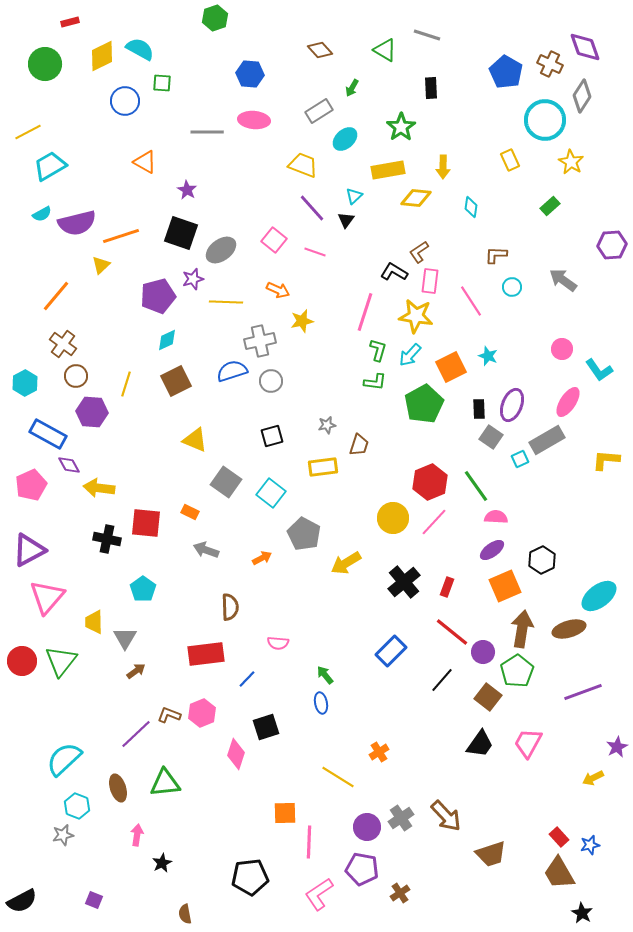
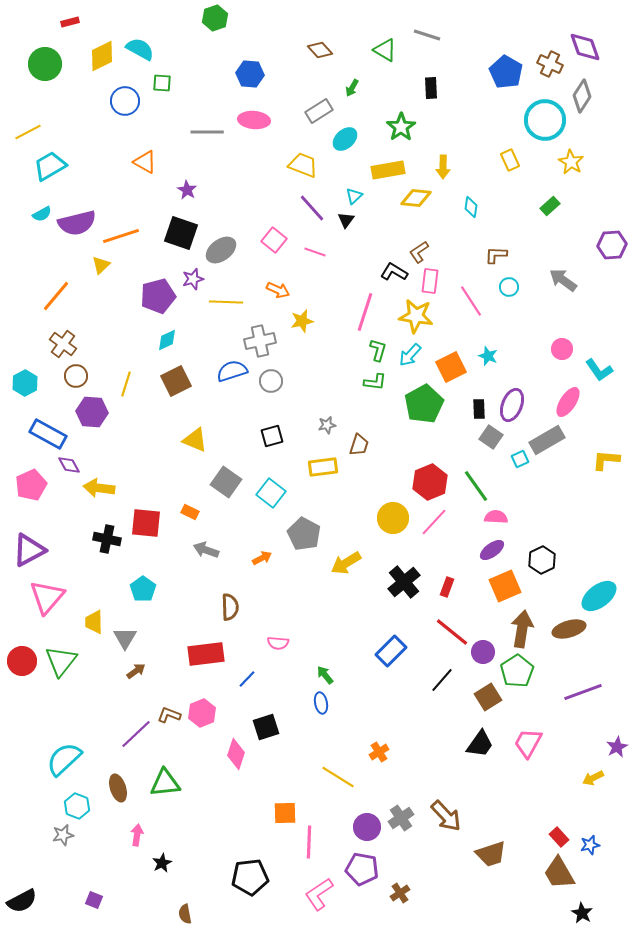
cyan circle at (512, 287): moved 3 px left
brown square at (488, 697): rotated 20 degrees clockwise
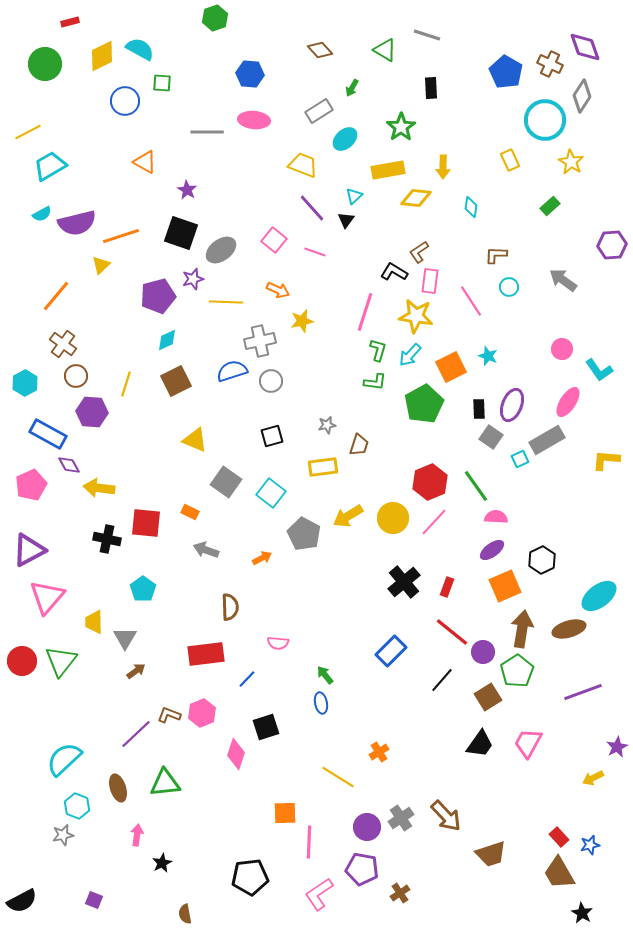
yellow arrow at (346, 563): moved 2 px right, 47 px up
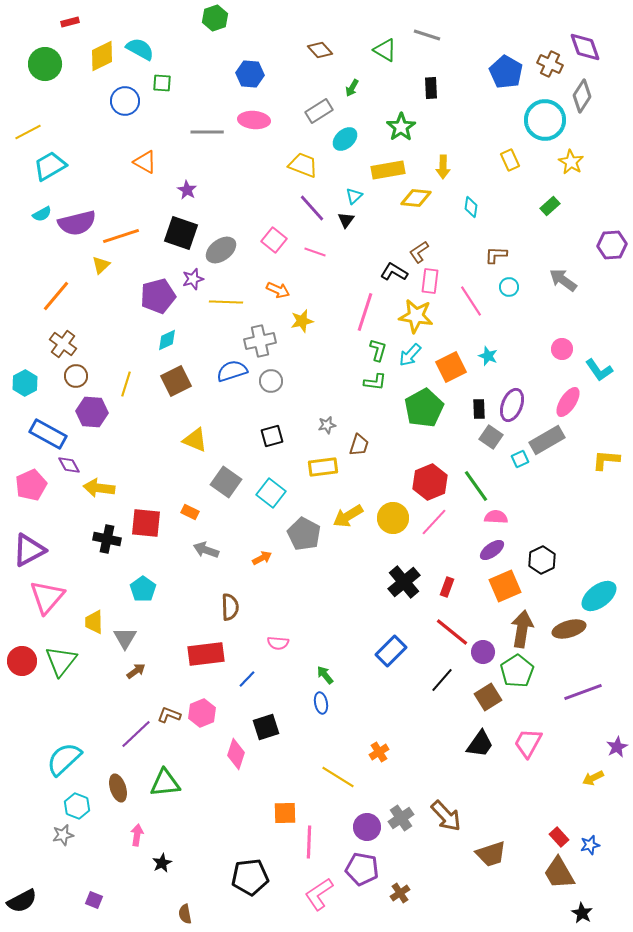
green pentagon at (424, 404): moved 4 px down
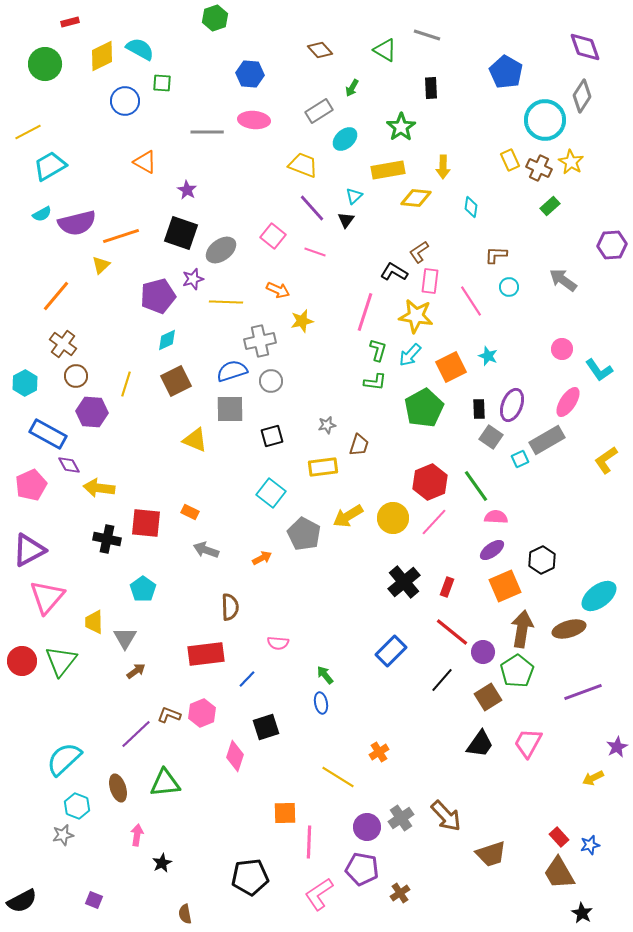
brown cross at (550, 64): moved 11 px left, 104 px down
pink square at (274, 240): moved 1 px left, 4 px up
yellow L-shape at (606, 460): rotated 40 degrees counterclockwise
gray square at (226, 482): moved 4 px right, 73 px up; rotated 36 degrees counterclockwise
pink diamond at (236, 754): moved 1 px left, 2 px down
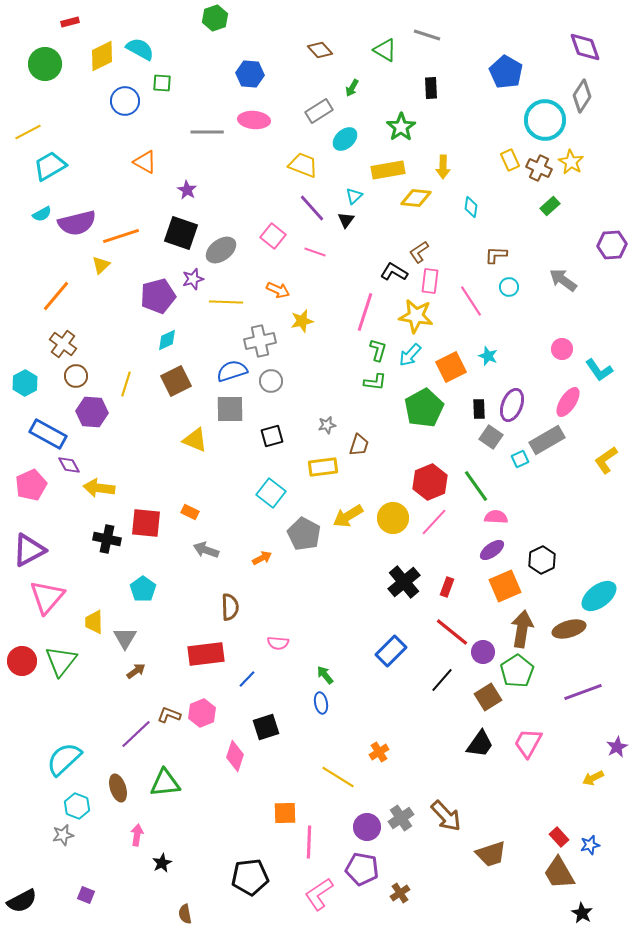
purple square at (94, 900): moved 8 px left, 5 px up
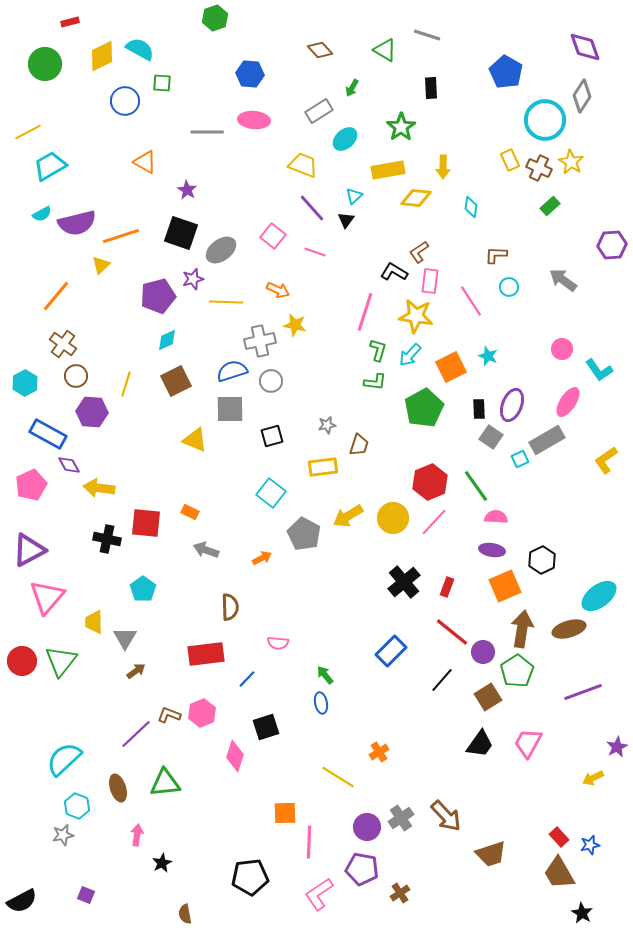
yellow star at (302, 321): moved 7 px left, 4 px down; rotated 25 degrees clockwise
purple ellipse at (492, 550): rotated 45 degrees clockwise
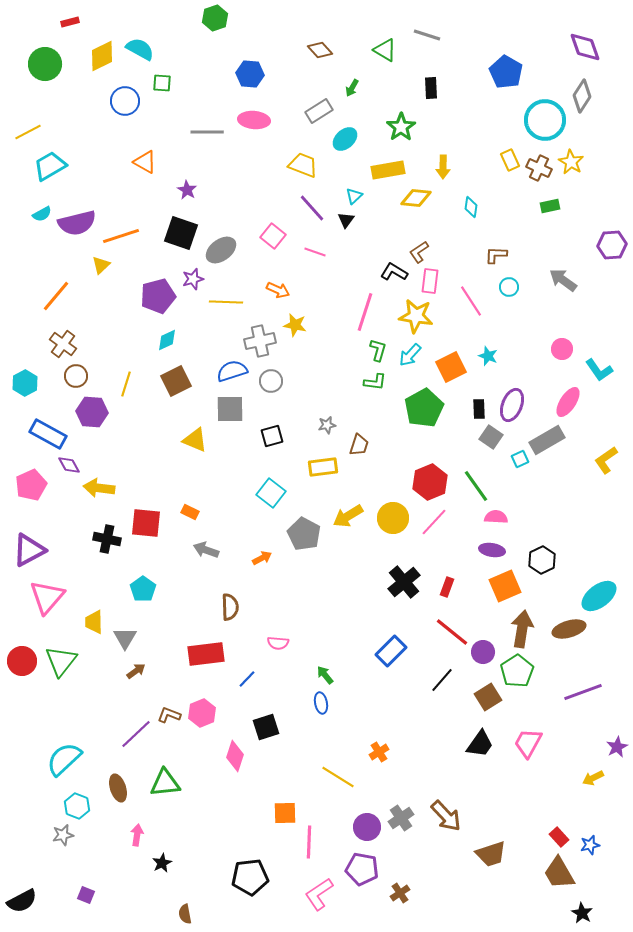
green rectangle at (550, 206): rotated 30 degrees clockwise
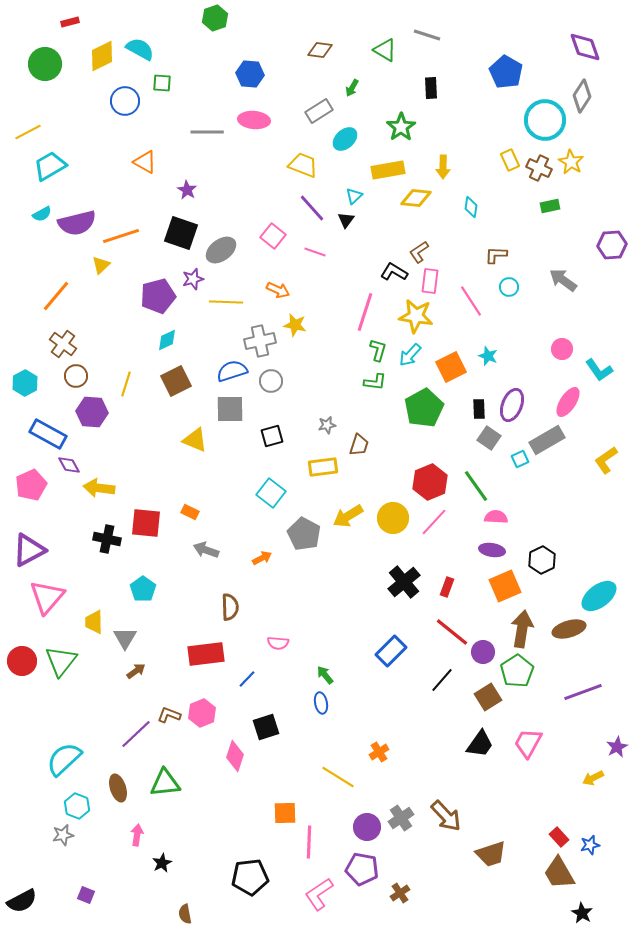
brown diamond at (320, 50): rotated 40 degrees counterclockwise
gray square at (491, 437): moved 2 px left, 1 px down
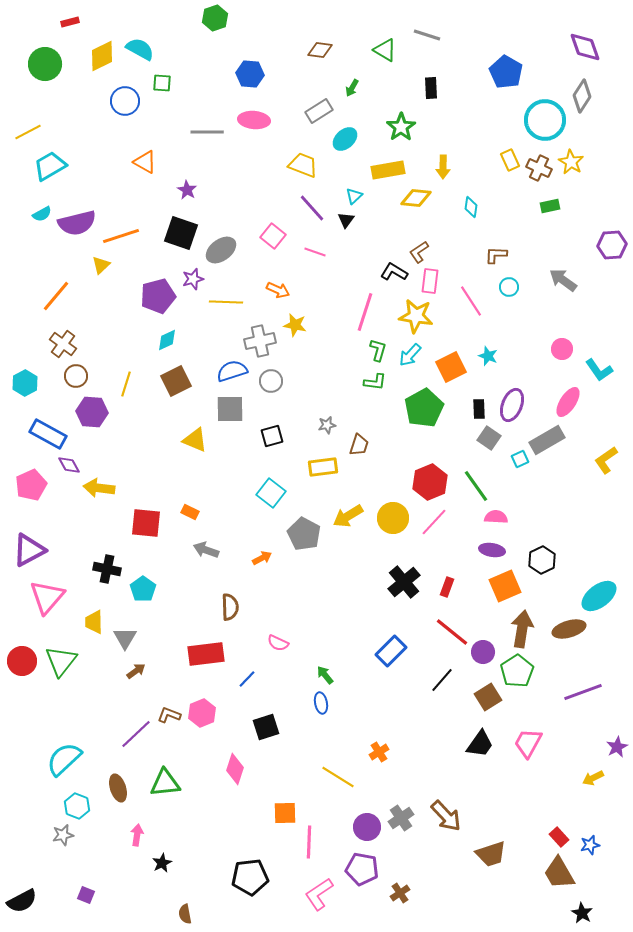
black cross at (107, 539): moved 30 px down
pink semicircle at (278, 643): rotated 20 degrees clockwise
pink diamond at (235, 756): moved 13 px down
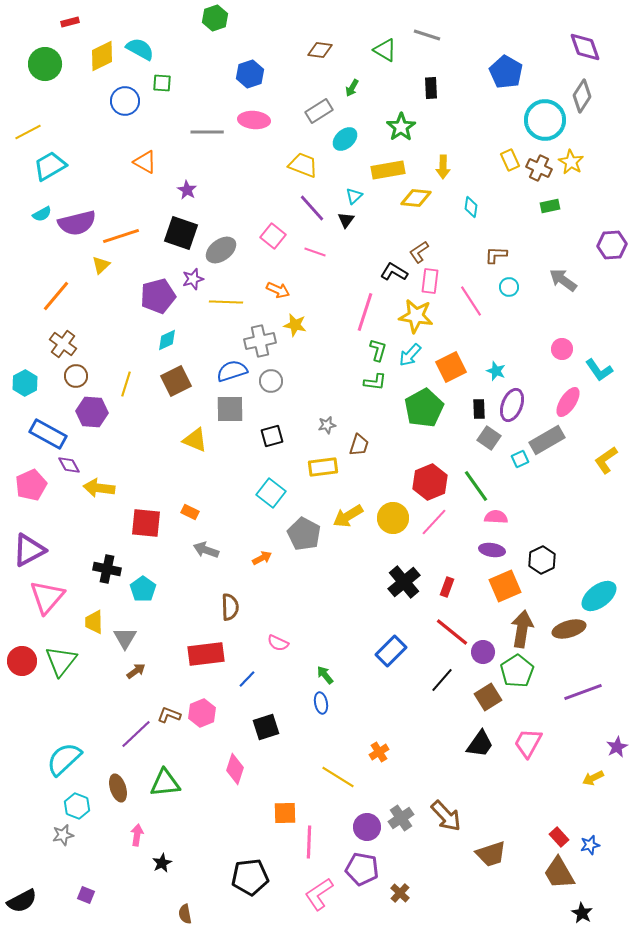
blue hexagon at (250, 74): rotated 24 degrees counterclockwise
cyan star at (488, 356): moved 8 px right, 15 px down
brown cross at (400, 893): rotated 12 degrees counterclockwise
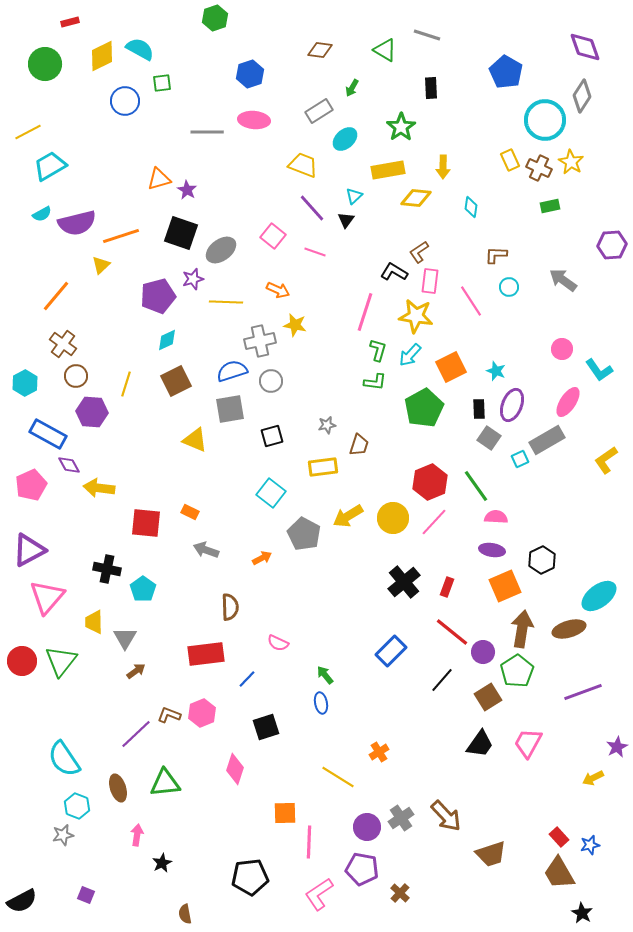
green square at (162, 83): rotated 12 degrees counterclockwise
orange triangle at (145, 162): moved 14 px right, 17 px down; rotated 45 degrees counterclockwise
gray square at (230, 409): rotated 8 degrees counterclockwise
cyan semicircle at (64, 759): rotated 81 degrees counterclockwise
